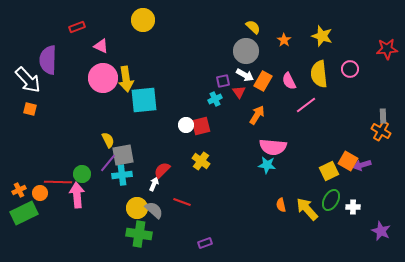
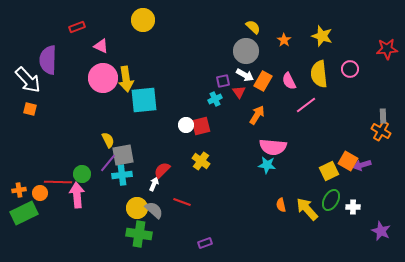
orange cross at (19, 190): rotated 16 degrees clockwise
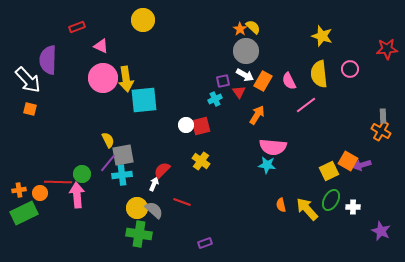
orange star at (284, 40): moved 44 px left, 11 px up
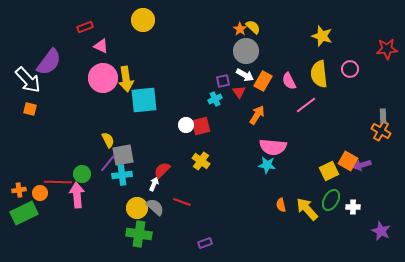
red rectangle at (77, 27): moved 8 px right
purple semicircle at (48, 60): moved 1 px right, 2 px down; rotated 144 degrees counterclockwise
gray semicircle at (154, 210): moved 1 px right, 3 px up
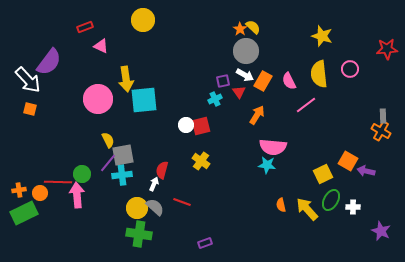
pink circle at (103, 78): moved 5 px left, 21 px down
purple arrow at (362, 165): moved 4 px right, 6 px down; rotated 30 degrees clockwise
red semicircle at (162, 170): rotated 30 degrees counterclockwise
yellow square at (329, 171): moved 6 px left, 3 px down
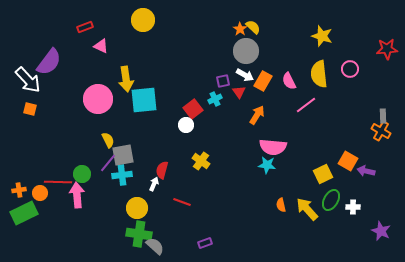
red square at (201, 126): moved 8 px left, 17 px up; rotated 24 degrees counterclockwise
gray semicircle at (155, 207): moved 39 px down
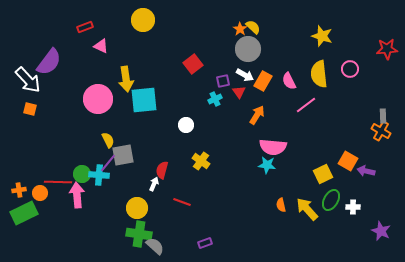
gray circle at (246, 51): moved 2 px right, 2 px up
red square at (193, 109): moved 45 px up
cyan cross at (122, 175): moved 23 px left; rotated 12 degrees clockwise
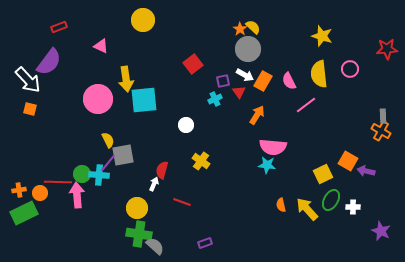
red rectangle at (85, 27): moved 26 px left
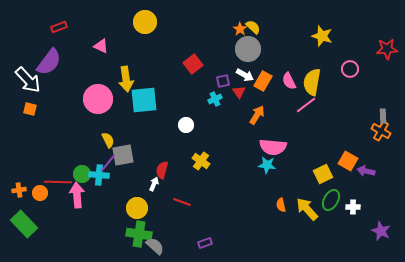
yellow circle at (143, 20): moved 2 px right, 2 px down
yellow semicircle at (319, 74): moved 7 px left, 8 px down; rotated 16 degrees clockwise
green rectangle at (24, 213): moved 11 px down; rotated 72 degrees clockwise
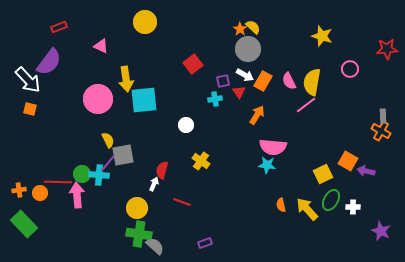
cyan cross at (215, 99): rotated 16 degrees clockwise
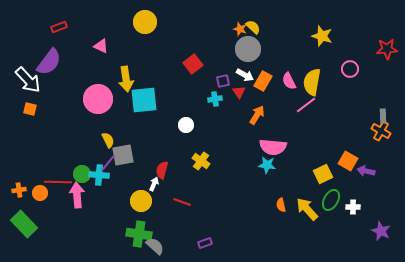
orange star at (240, 29): rotated 16 degrees counterclockwise
yellow circle at (137, 208): moved 4 px right, 7 px up
